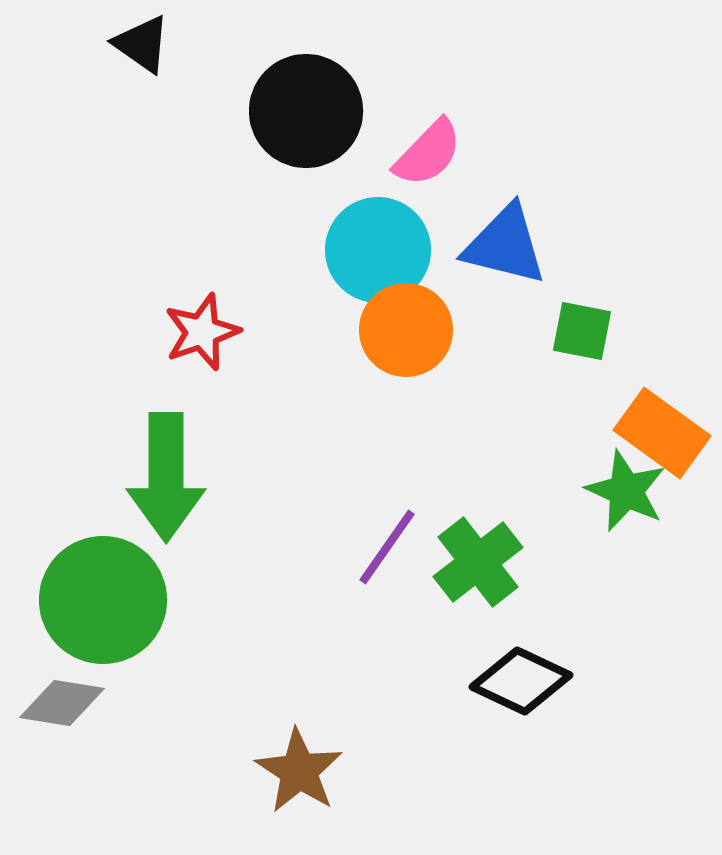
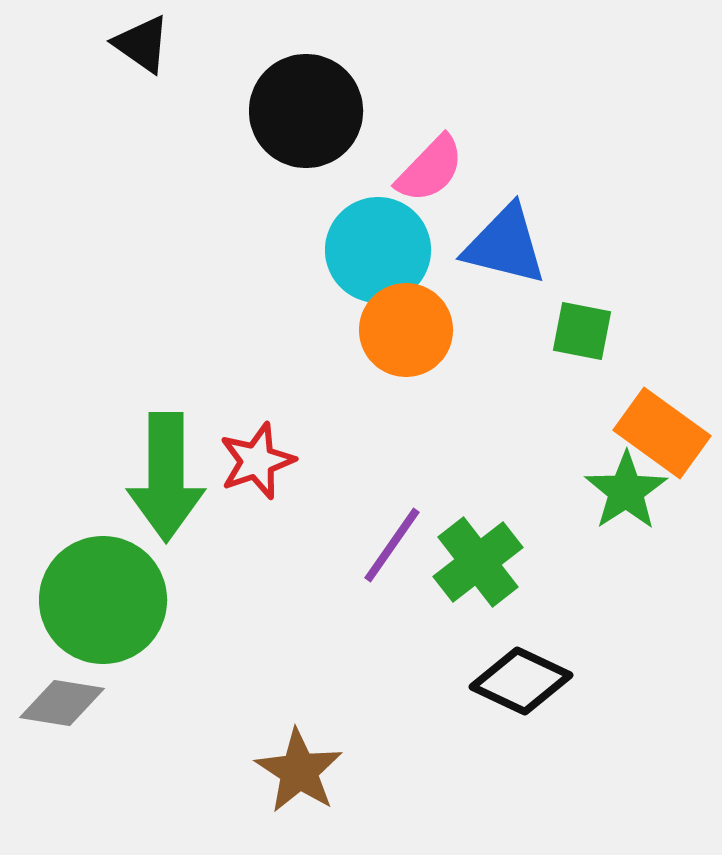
pink semicircle: moved 2 px right, 16 px down
red star: moved 55 px right, 129 px down
green star: rotated 14 degrees clockwise
purple line: moved 5 px right, 2 px up
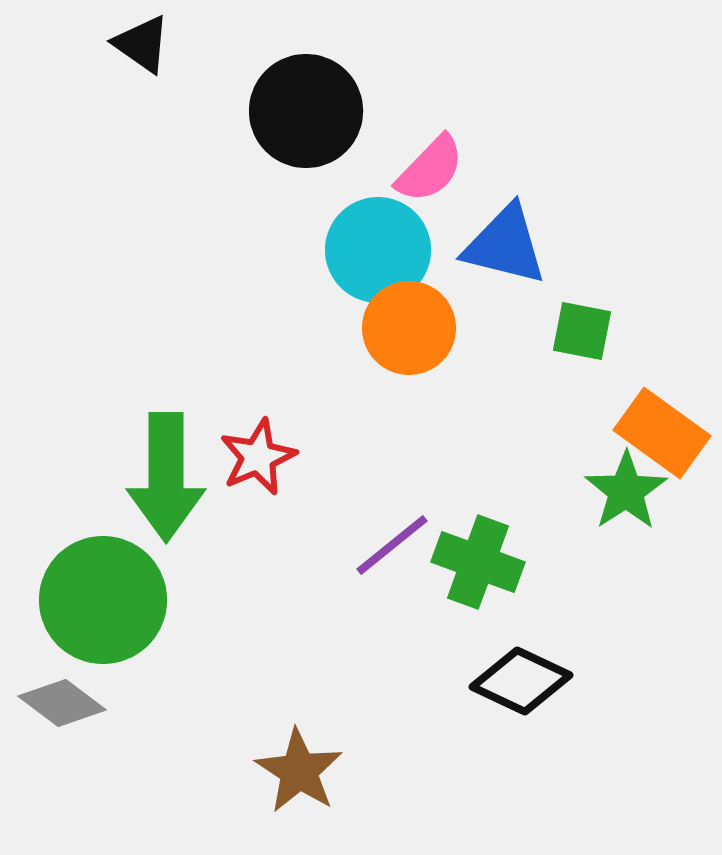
orange circle: moved 3 px right, 2 px up
red star: moved 1 px right, 4 px up; rotated 4 degrees counterclockwise
purple line: rotated 16 degrees clockwise
green cross: rotated 32 degrees counterclockwise
gray diamond: rotated 28 degrees clockwise
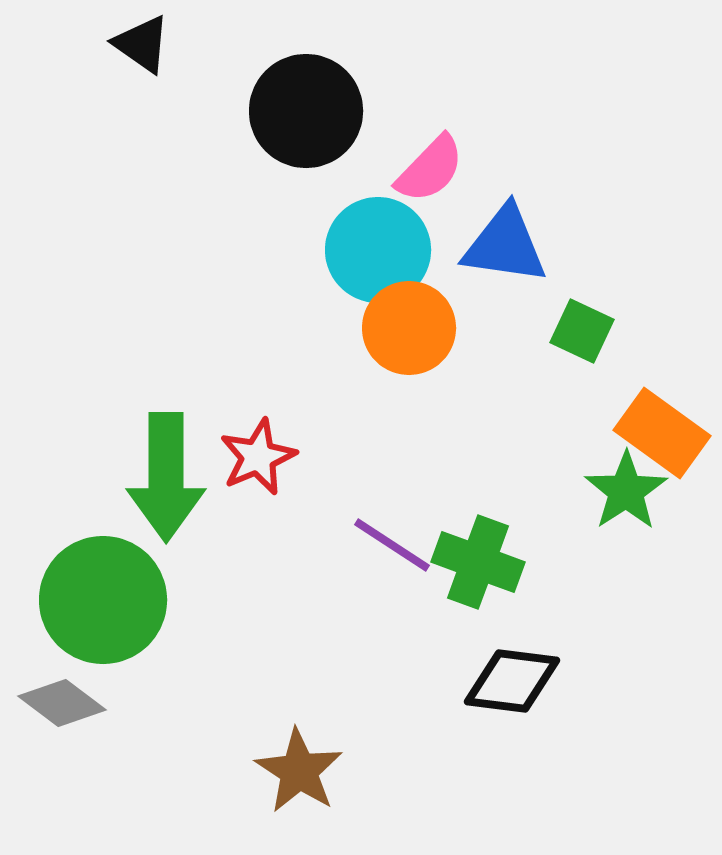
blue triangle: rotated 6 degrees counterclockwise
green square: rotated 14 degrees clockwise
purple line: rotated 72 degrees clockwise
black diamond: moved 9 px left; rotated 18 degrees counterclockwise
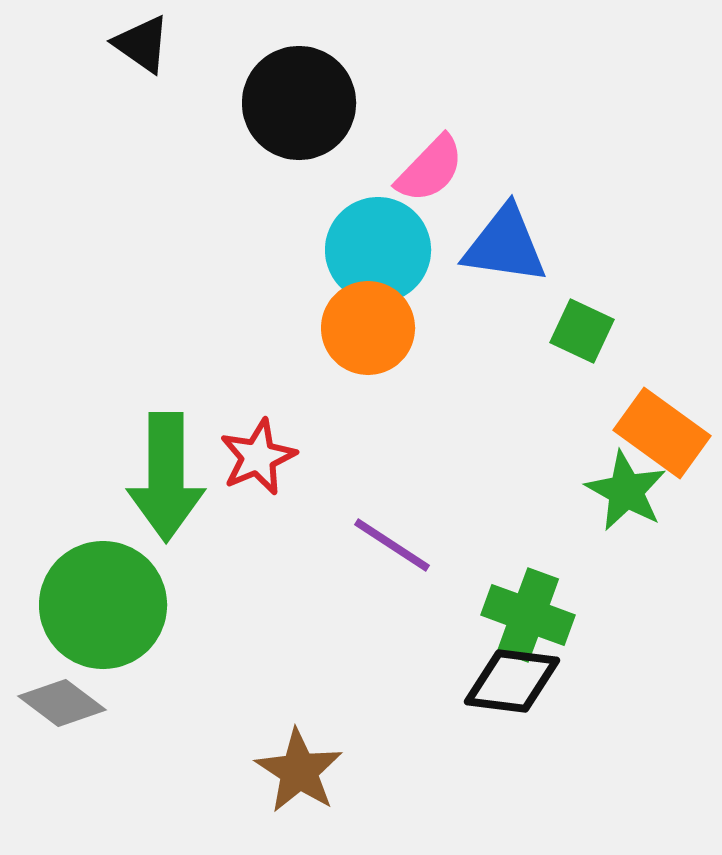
black circle: moved 7 px left, 8 px up
orange circle: moved 41 px left
green star: rotated 10 degrees counterclockwise
green cross: moved 50 px right, 53 px down
green circle: moved 5 px down
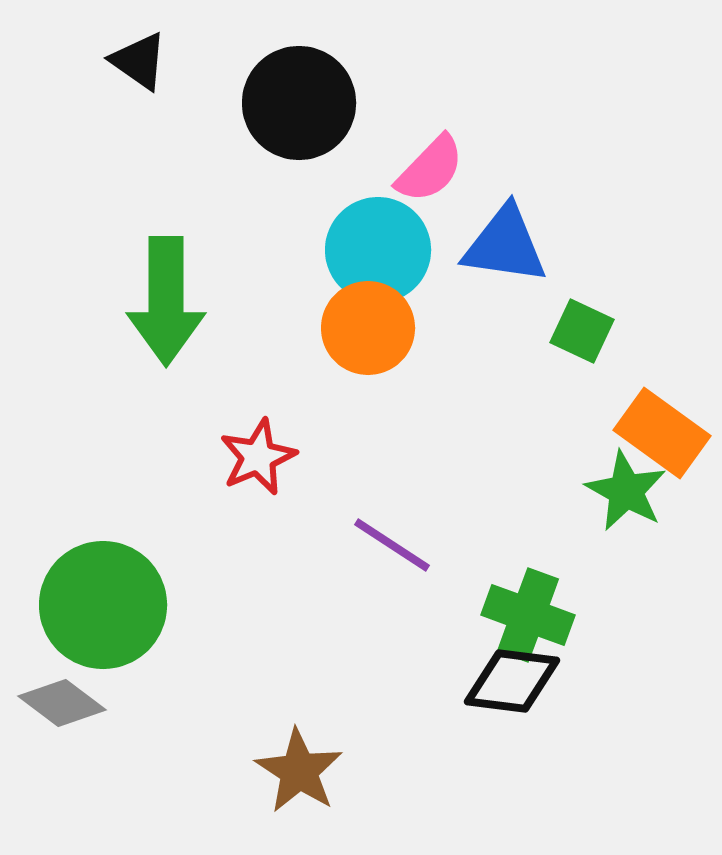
black triangle: moved 3 px left, 17 px down
green arrow: moved 176 px up
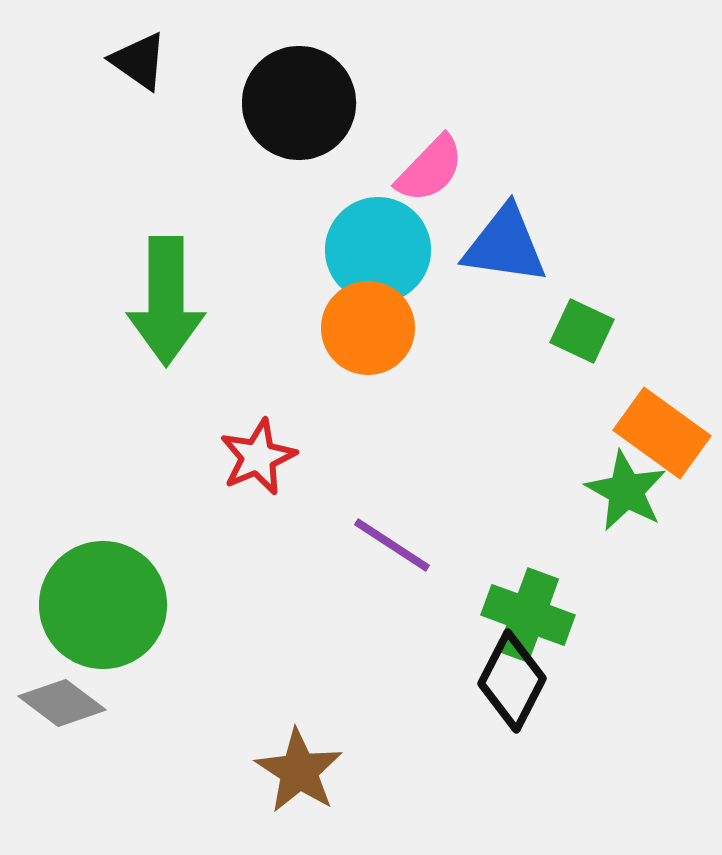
black diamond: rotated 70 degrees counterclockwise
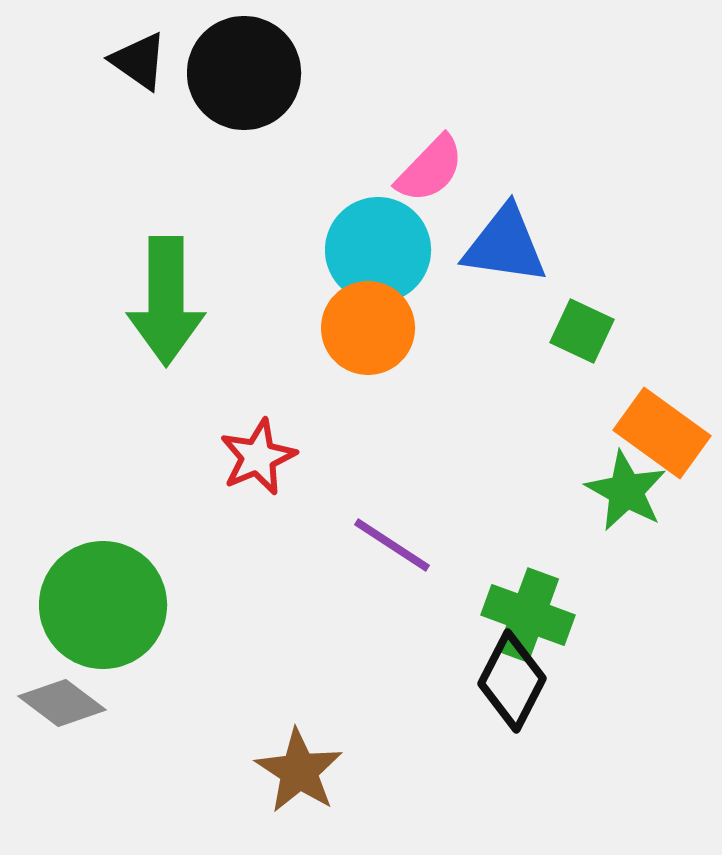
black circle: moved 55 px left, 30 px up
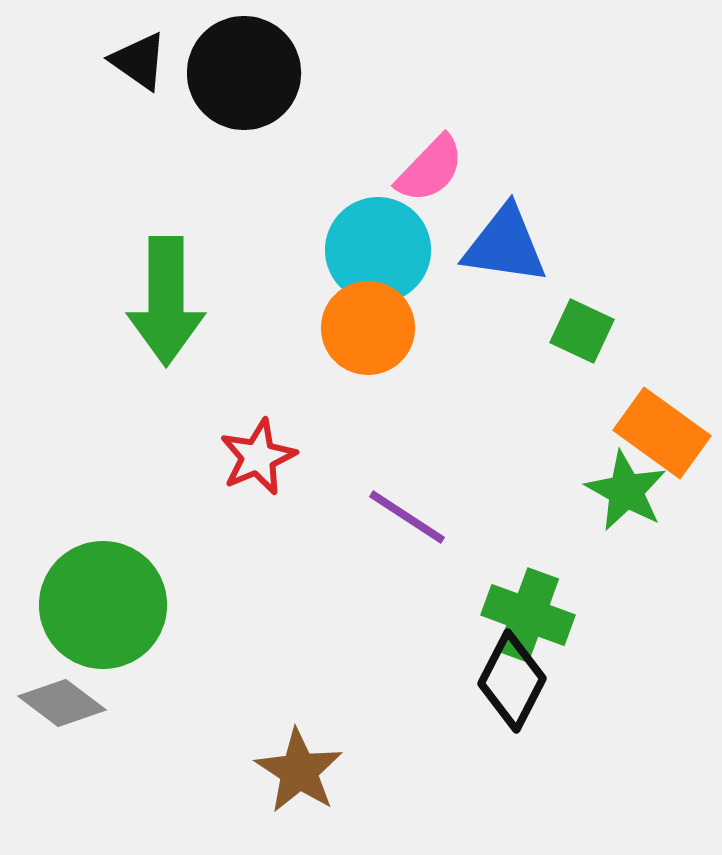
purple line: moved 15 px right, 28 px up
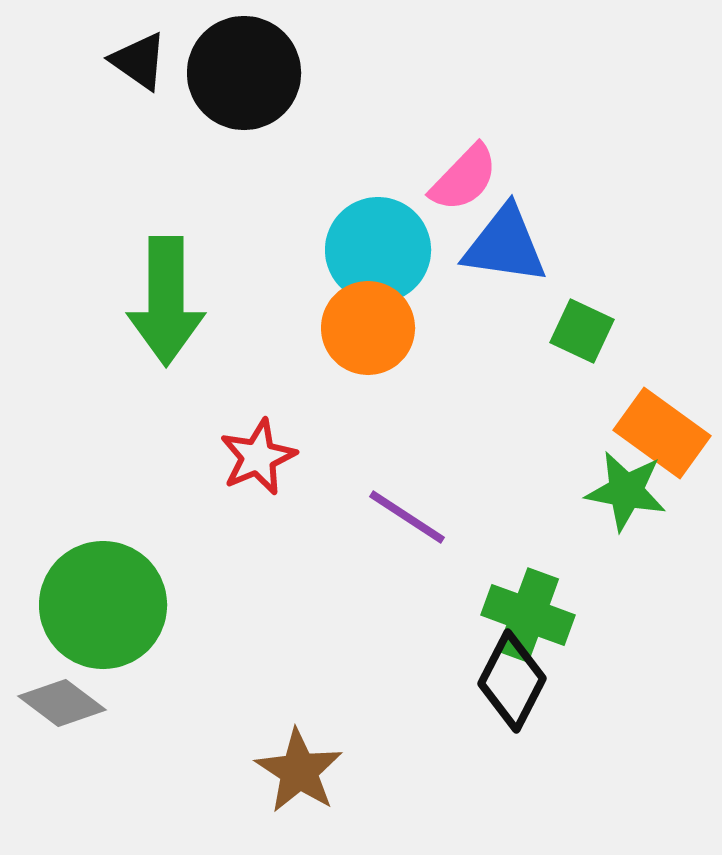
pink semicircle: moved 34 px right, 9 px down
green star: rotated 18 degrees counterclockwise
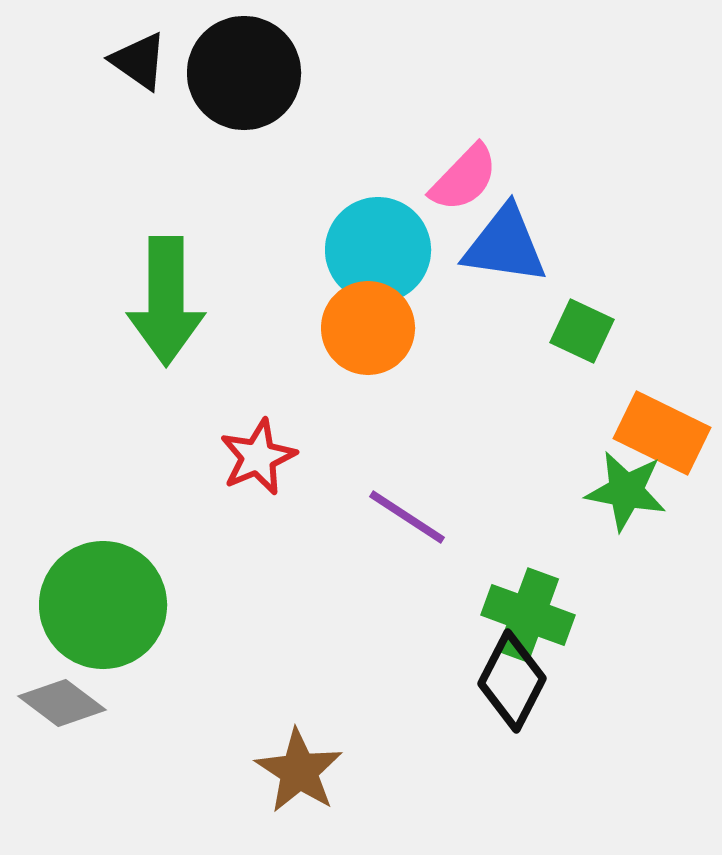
orange rectangle: rotated 10 degrees counterclockwise
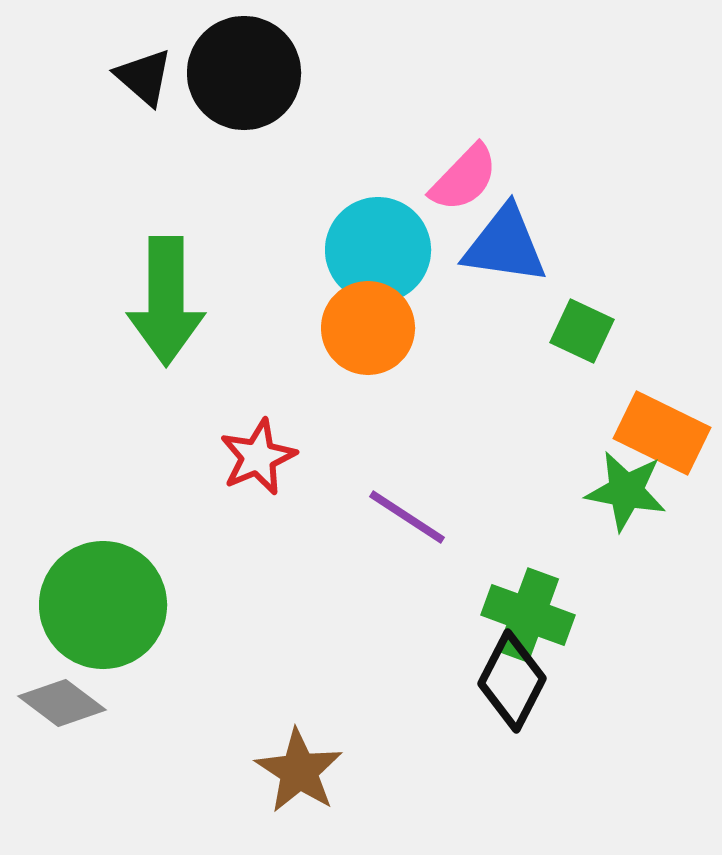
black triangle: moved 5 px right, 16 px down; rotated 6 degrees clockwise
